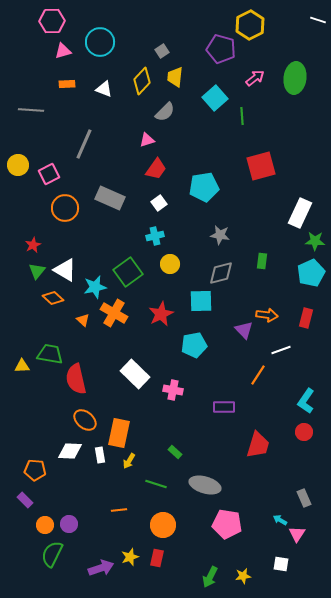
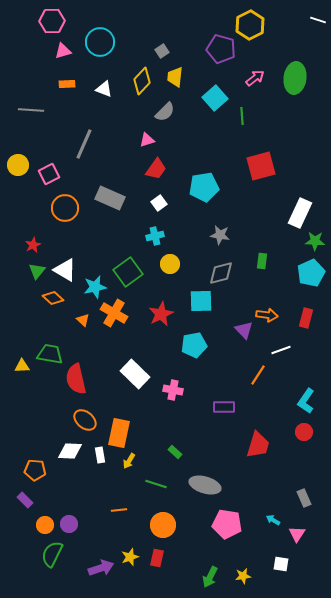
cyan arrow at (280, 520): moved 7 px left
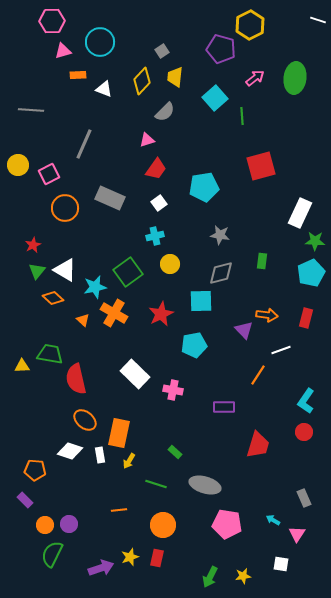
orange rectangle at (67, 84): moved 11 px right, 9 px up
white diamond at (70, 451): rotated 15 degrees clockwise
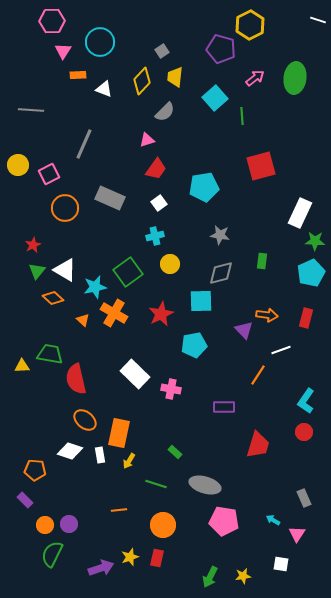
pink triangle at (63, 51): rotated 42 degrees counterclockwise
pink cross at (173, 390): moved 2 px left, 1 px up
pink pentagon at (227, 524): moved 3 px left, 3 px up
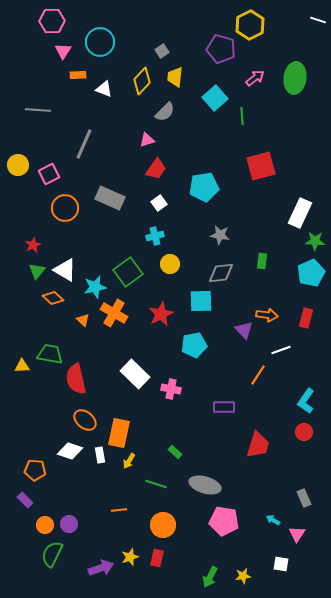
gray line at (31, 110): moved 7 px right
gray diamond at (221, 273): rotated 8 degrees clockwise
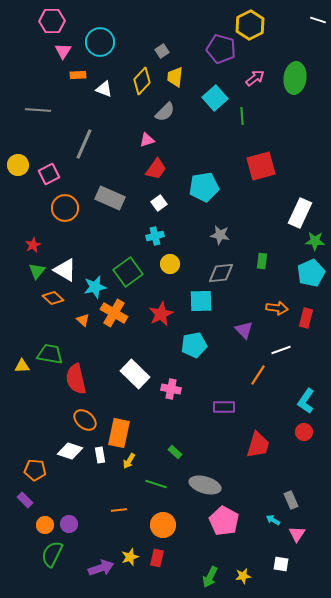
orange arrow at (267, 315): moved 10 px right, 7 px up
gray rectangle at (304, 498): moved 13 px left, 2 px down
pink pentagon at (224, 521): rotated 20 degrees clockwise
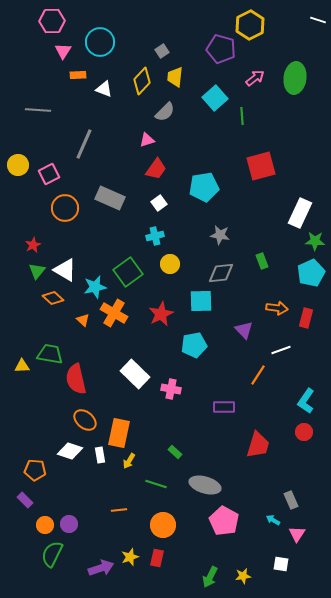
green rectangle at (262, 261): rotated 28 degrees counterclockwise
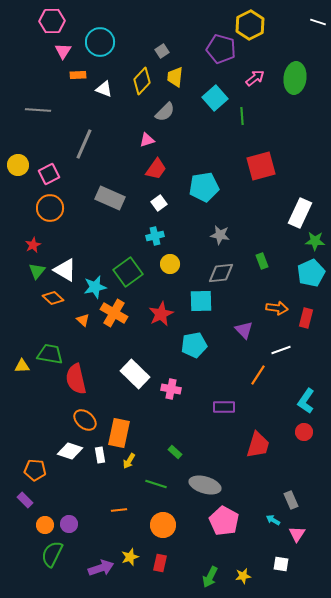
white line at (318, 20): moved 2 px down
orange circle at (65, 208): moved 15 px left
red rectangle at (157, 558): moved 3 px right, 5 px down
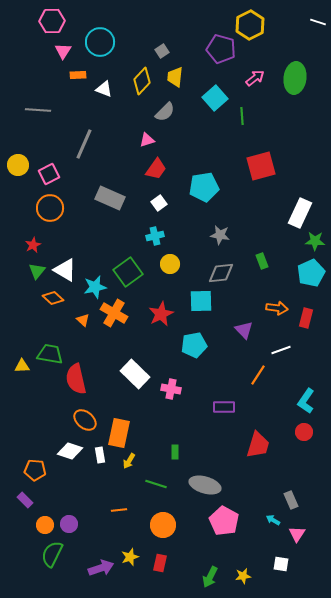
green rectangle at (175, 452): rotated 48 degrees clockwise
